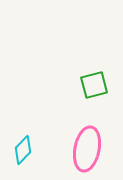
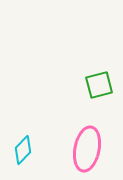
green square: moved 5 px right
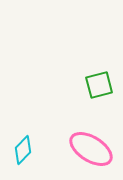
pink ellipse: moved 4 px right; rotated 69 degrees counterclockwise
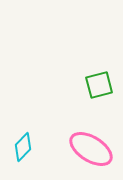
cyan diamond: moved 3 px up
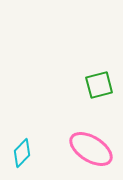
cyan diamond: moved 1 px left, 6 px down
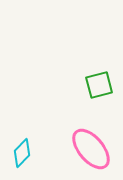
pink ellipse: rotated 18 degrees clockwise
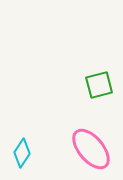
cyan diamond: rotated 12 degrees counterclockwise
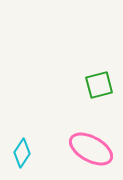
pink ellipse: rotated 21 degrees counterclockwise
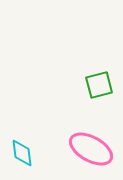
cyan diamond: rotated 40 degrees counterclockwise
